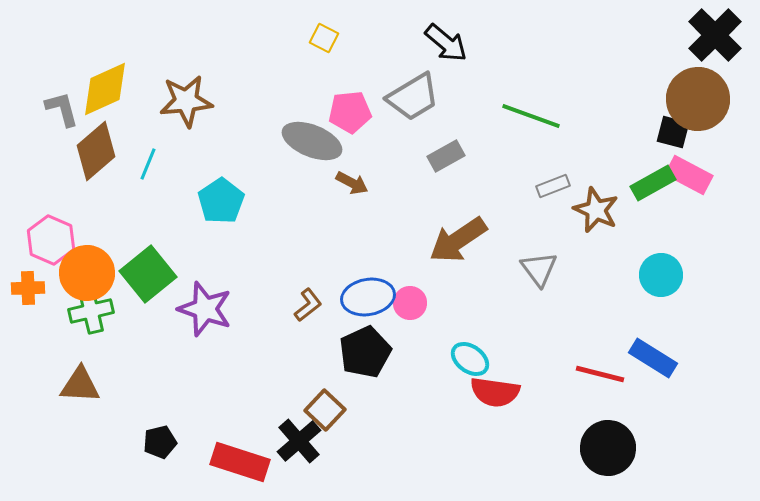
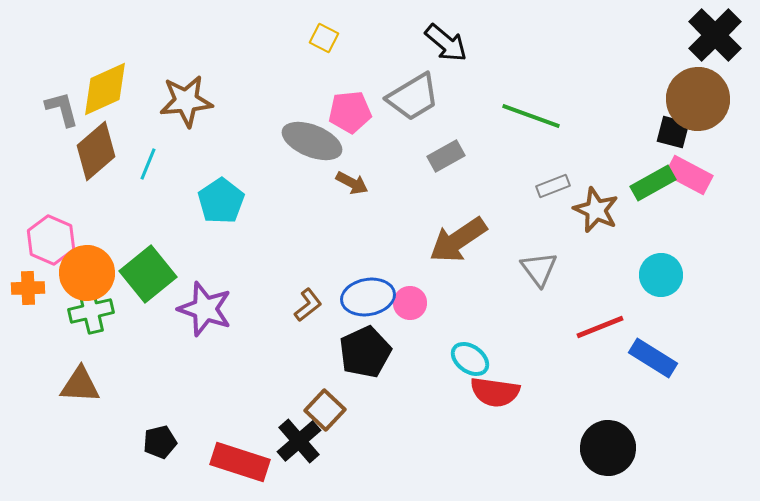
red line at (600, 374): moved 47 px up; rotated 36 degrees counterclockwise
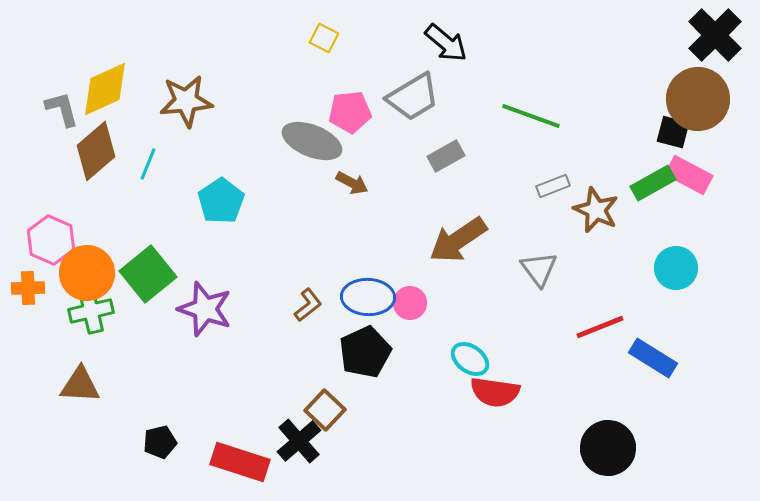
cyan circle at (661, 275): moved 15 px right, 7 px up
blue ellipse at (368, 297): rotated 12 degrees clockwise
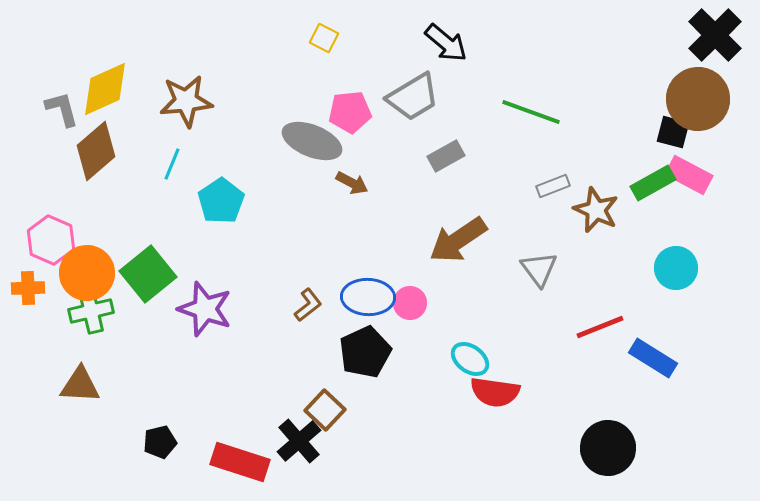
green line at (531, 116): moved 4 px up
cyan line at (148, 164): moved 24 px right
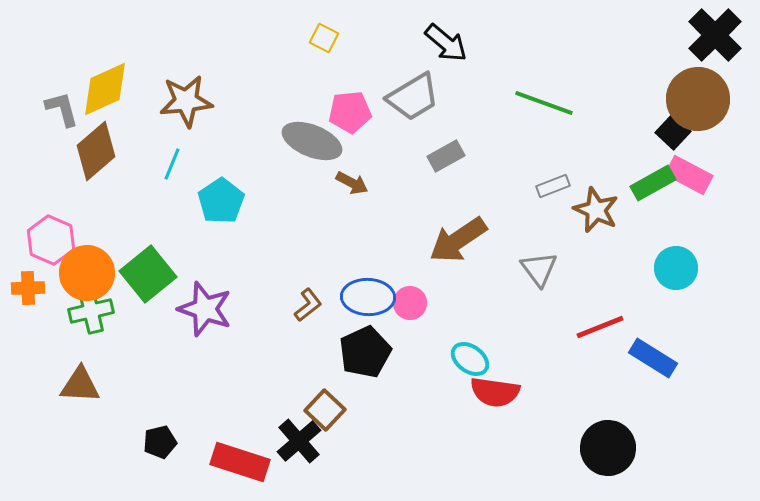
green line at (531, 112): moved 13 px right, 9 px up
black square at (673, 132): rotated 28 degrees clockwise
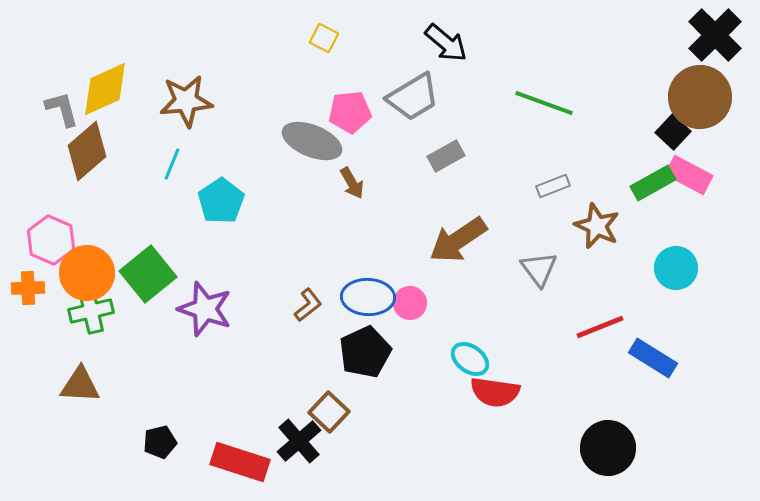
brown circle at (698, 99): moved 2 px right, 2 px up
brown diamond at (96, 151): moved 9 px left
brown arrow at (352, 183): rotated 32 degrees clockwise
brown star at (596, 210): moved 1 px right, 16 px down
brown square at (325, 410): moved 4 px right, 2 px down
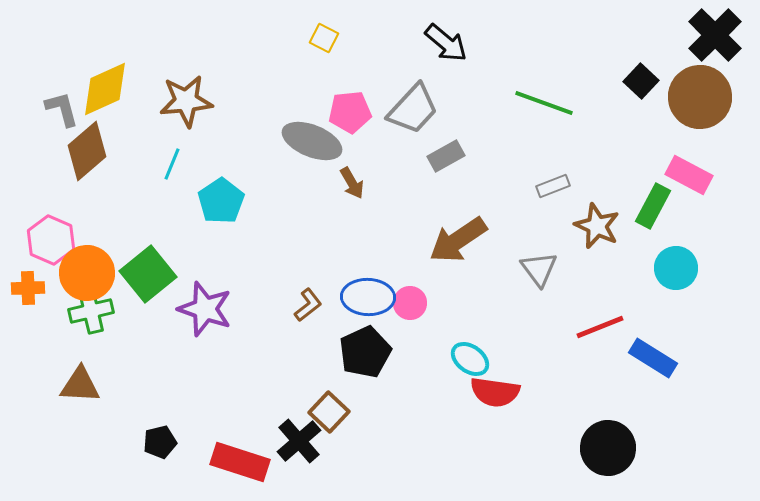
gray trapezoid at (413, 97): moved 12 px down; rotated 16 degrees counterclockwise
black square at (673, 132): moved 32 px left, 51 px up
green rectangle at (653, 183): moved 23 px down; rotated 33 degrees counterclockwise
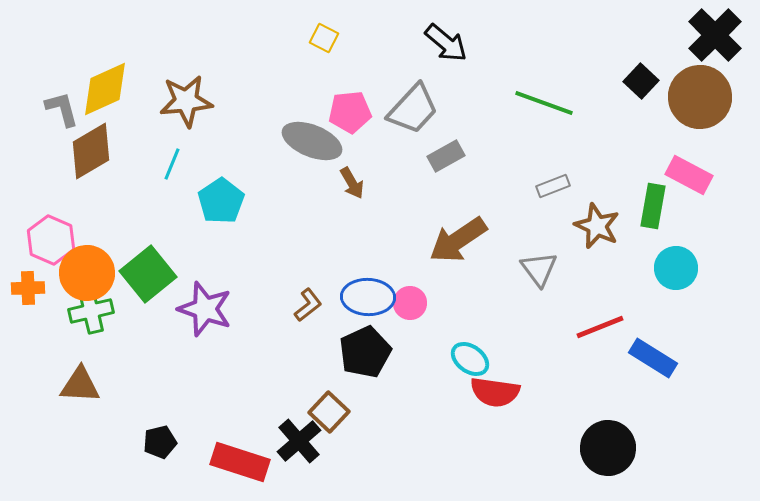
brown diamond at (87, 151): moved 4 px right; rotated 10 degrees clockwise
green rectangle at (653, 206): rotated 18 degrees counterclockwise
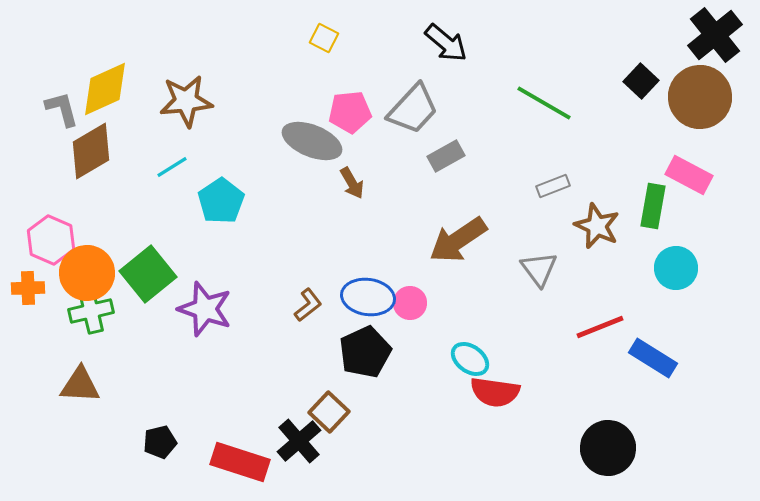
black cross at (715, 35): rotated 6 degrees clockwise
green line at (544, 103): rotated 10 degrees clockwise
cyan line at (172, 164): moved 3 px down; rotated 36 degrees clockwise
blue ellipse at (368, 297): rotated 6 degrees clockwise
